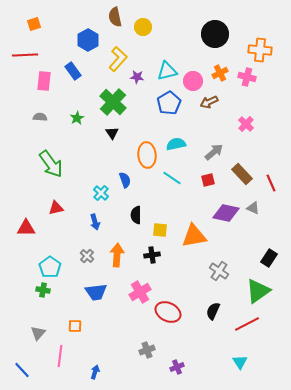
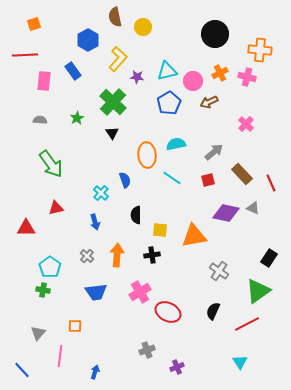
gray semicircle at (40, 117): moved 3 px down
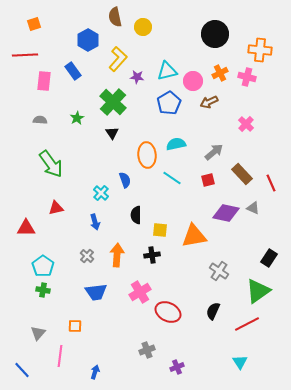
cyan pentagon at (50, 267): moved 7 px left, 1 px up
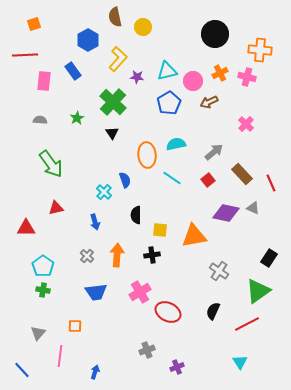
red square at (208, 180): rotated 24 degrees counterclockwise
cyan cross at (101, 193): moved 3 px right, 1 px up
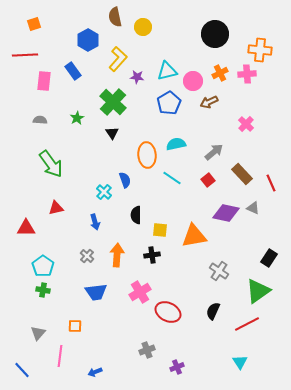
pink cross at (247, 77): moved 3 px up; rotated 18 degrees counterclockwise
blue arrow at (95, 372): rotated 128 degrees counterclockwise
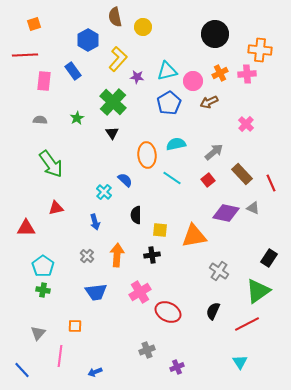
blue semicircle at (125, 180): rotated 28 degrees counterclockwise
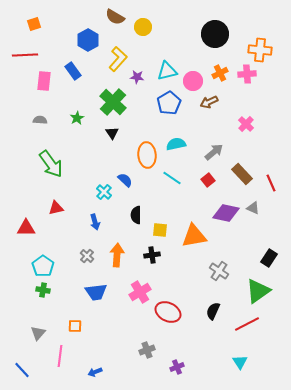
brown semicircle at (115, 17): rotated 48 degrees counterclockwise
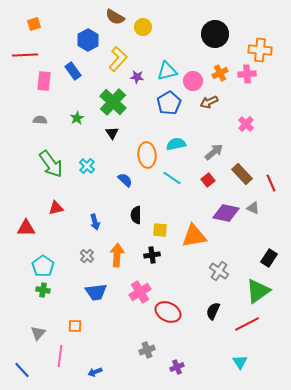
cyan cross at (104, 192): moved 17 px left, 26 px up
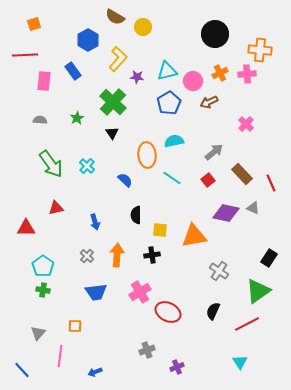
cyan semicircle at (176, 144): moved 2 px left, 3 px up
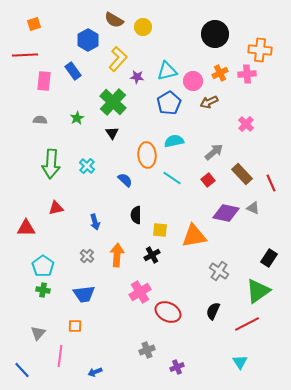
brown semicircle at (115, 17): moved 1 px left, 3 px down
green arrow at (51, 164): rotated 40 degrees clockwise
black cross at (152, 255): rotated 21 degrees counterclockwise
blue trapezoid at (96, 292): moved 12 px left, 2 px down
